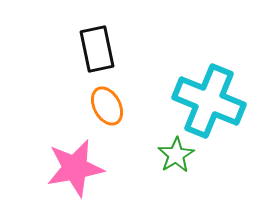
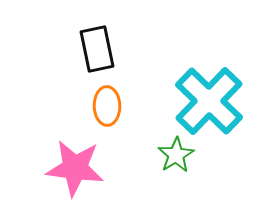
cyan cross: rotated 22 degrees clockwise
orange ellipse: rotated 27 degrees clockwise
pink star: rotated 18 degrees clockwise
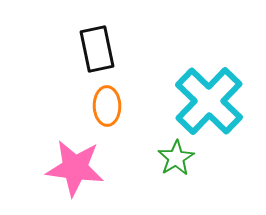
green star: moved 3 px down
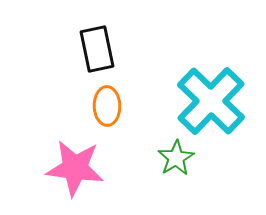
cyan cross: moved 2 px right
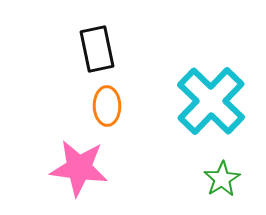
green star: moved 46 px right, 21 px down
pink star: moved 4 px right
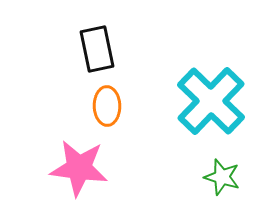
green star: moved 2 px up; rotated 24 degrees counterclockwise
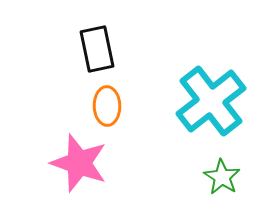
cyan cross: rotated 8 degrees clockwise
pink star: moved 5 px up; rotated 12 degrees clockwise
green star: rotated 15 degrees clockwise
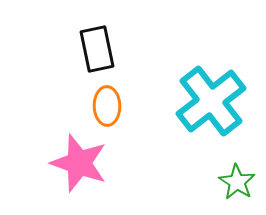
green star: moved 15 px right, 5 px down
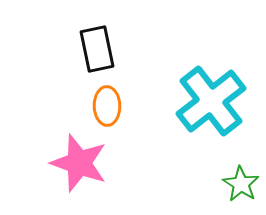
green star: moved 4 px right, 2 px down
